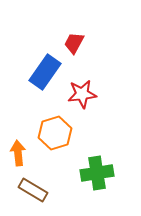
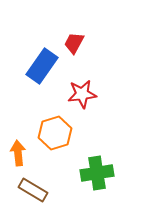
blue rectangle: moved 3 px left, 6 px up
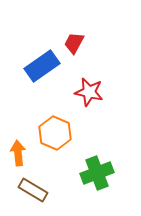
blue rectangle: rotated 20 degrees clockwise
red star: moved 7 px right, 2 px up; rotated 20 degrees clockwise
orange hexagon: rotated 20 degrees counterclockwise
green cross: rotated 12 degrees counterclockwise
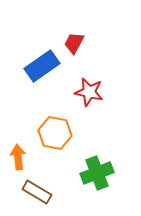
orange hexagon: rotated 12 degrees counterclockwise
orange arrow: moved 4 px down
brown rectangle: moved 4 px right, 2 px down
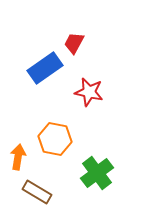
blue rectangle: moved 3 px right, 2 px down
orange hexagon: moved 6 px down
orange arrow: rotated 15 degrees clockwise
green cross: rotated 16 degrees counterclockwise
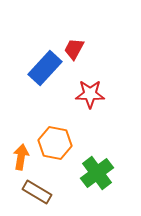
red trapezoid: moved 6 px down
blue rectangle: rotated 12 degrees counterclockwise
red star: moved 1 px right, 2 px down; rotated 12 degrees counterclockwise
orange hexagon: moved 4 px down
orange arrow: moved 3 px right
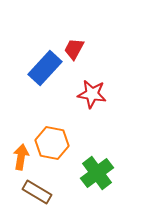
red star: moved 2 px right; rotated 8 degrees clockwise
orange hexagon: moved 3 px left
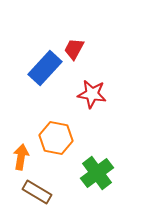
orange hexagon: moved 4 px right, 5 px up
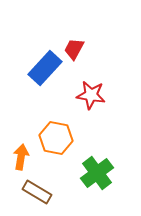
red star: moved 1 px left, 1 px down
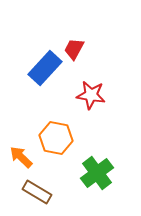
orange arrow: rotated 55 degrees counterclockwise
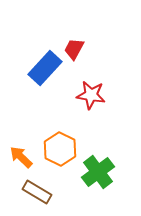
orange hexagon: moved 4 px right, 11 px down; rotated 16 degrees clockwise
green cross: moved 1 px right, 1 px up
